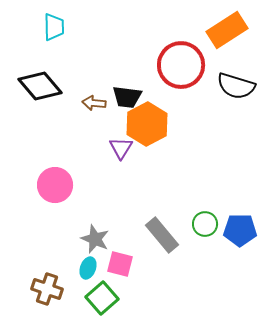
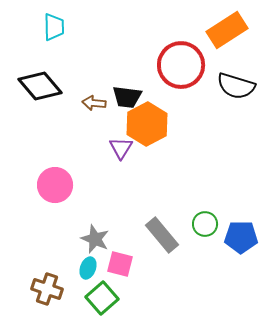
blue pentagon: moved 1 px right, 7 px down
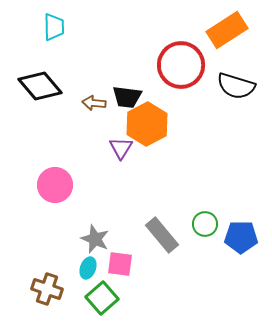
pink square: rotated 8 degrees counterclockwise
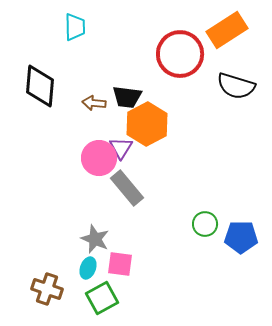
cyan trapezoid: moved 21 px right
red circle: moved 1 px left, 11 px up
black diamond: rotated 45 degrees clockwise
pink circle: moved 44 px right, 27 px up
gray rectangle: moved 35 px left, 47 px up
green square: rotated 12 degrees clockwise
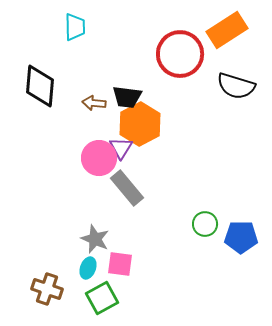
orange hexagon: moved 7 px left
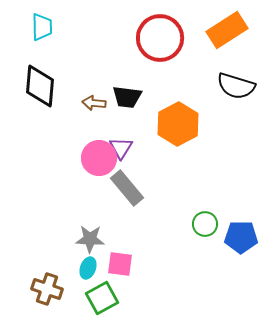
cyan trapezoid: moved 33 px left
red circle: moved 20 px left, 16 px up
orange hexagon: moved 38 px right
gray star: moved 5 px left; rotated 20 degrees counterclockwise
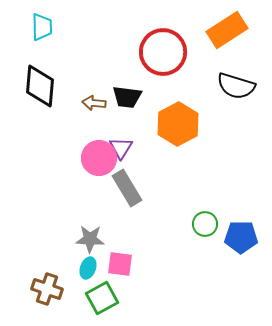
red circle: moved 3 px right, 14 px down
gray rectangle: rotated 9 degrees clockwise
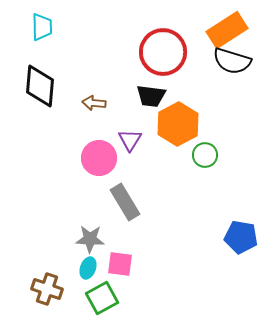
black semicircle: moved 4 px left, 25 px up
black trapezoid: moved 24 px right, 1 px up
purple triangle: moved 9 px right, 8 px up
gray rectangle: moved 2 px left, 14 px down
green circle: moved 69 px up
blue pentagon: rotated 8 degrees clockwise
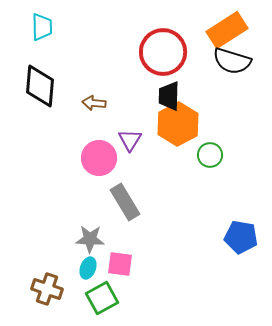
black trapezoid: moved 18 px right; rotated 84 degrees clockwise
green circle: moved 5 px right
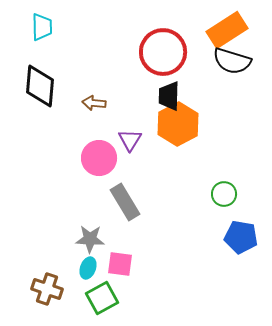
green circle: moved 14 px right, 39 px down
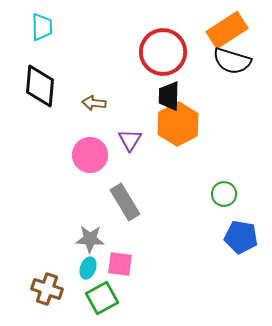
pink circle: moved 9 px left, 3 px up
